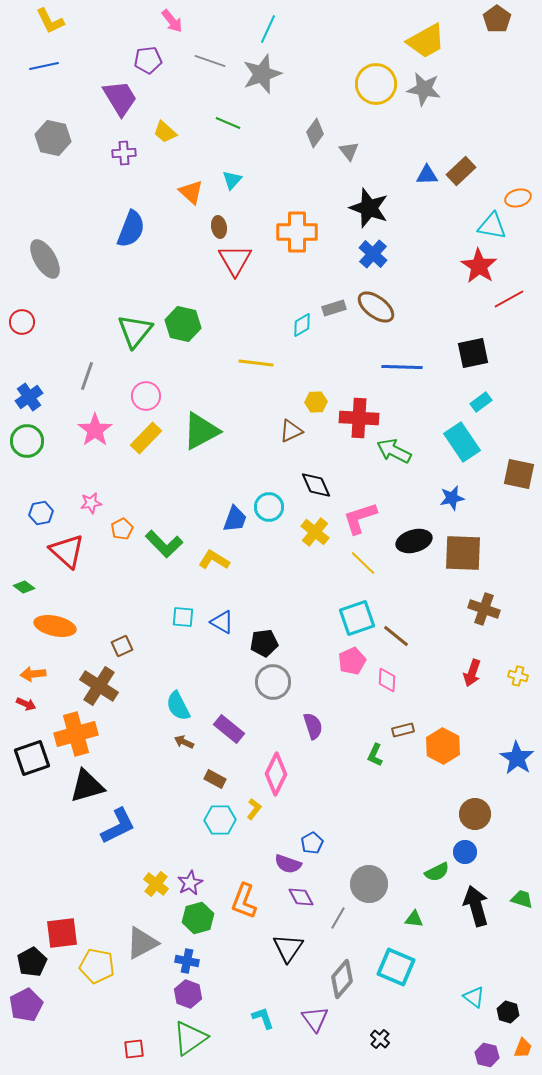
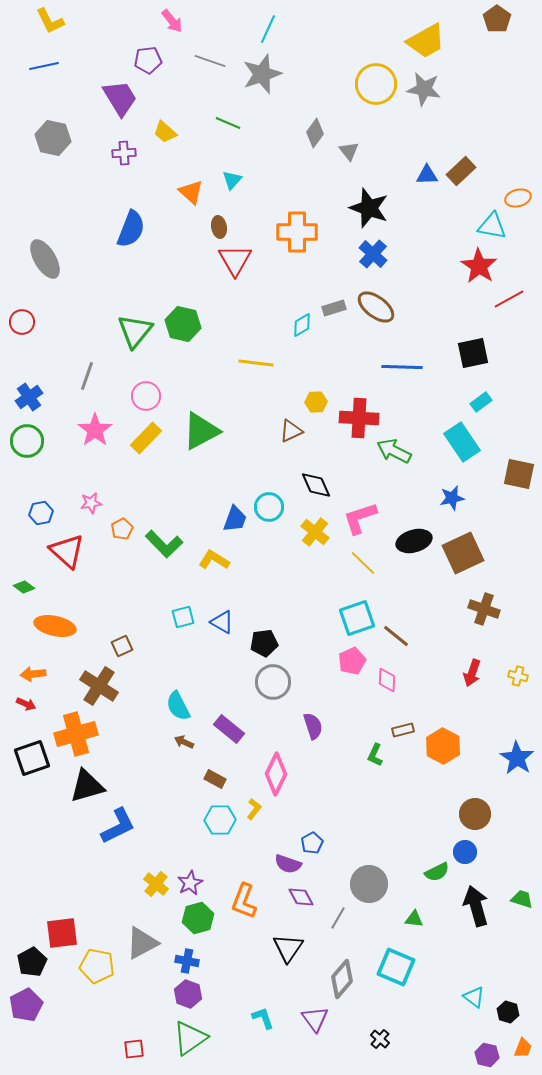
brown square at (463, 553): rotated 27 degrees counterclockwise
cyan square at (183, 617): rotated 20 degrees counterclockwise
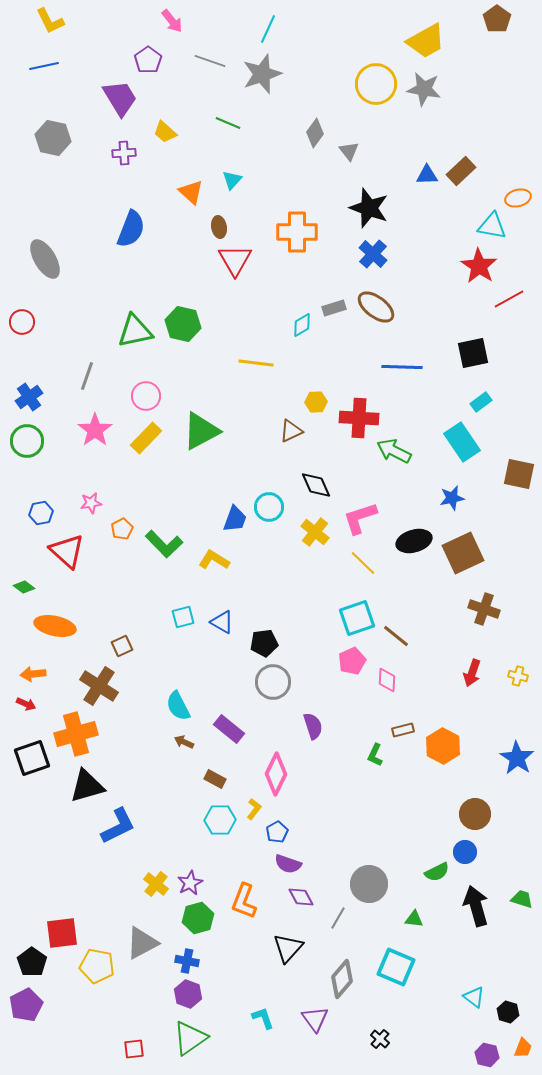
purple pentagon at (148, 60): rotated 28 degrees counterclockwise
green triangle at (135, 331): rotated 39 degrees clockwise
blue pentagon at (312, 843): moved 35 px left, 11 px up
black triangle at (288, 948): rotated 8 degrees clockwise
black pentagon at (32, 962): rotated 8 degrees counterclockwise
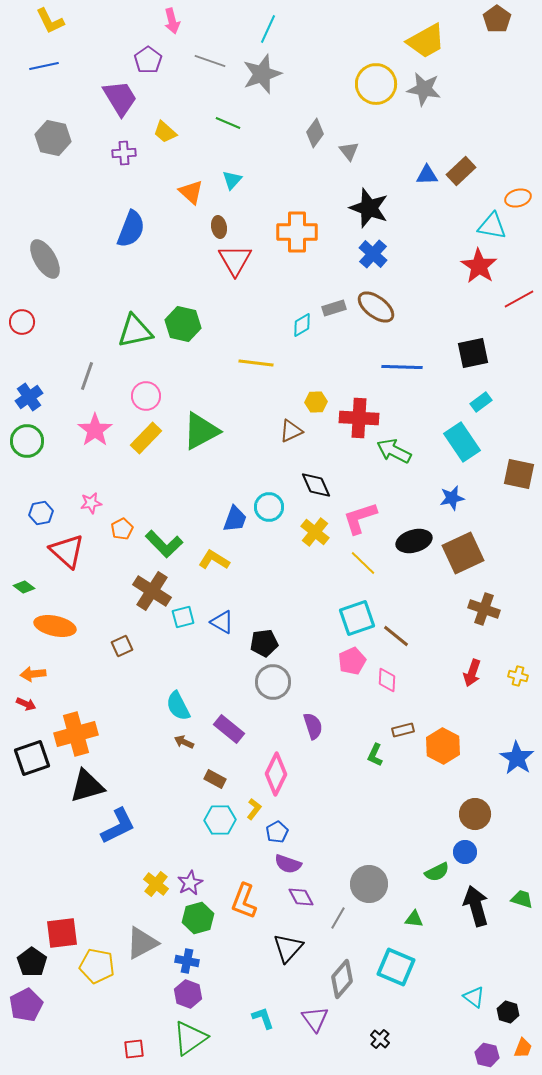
pink arrow at (172, 21): rotated 25 degrees clockwise
red line at (509, 299): moved 10 px right
brown cross at (99, 686): moved 53 px right, 95 px up
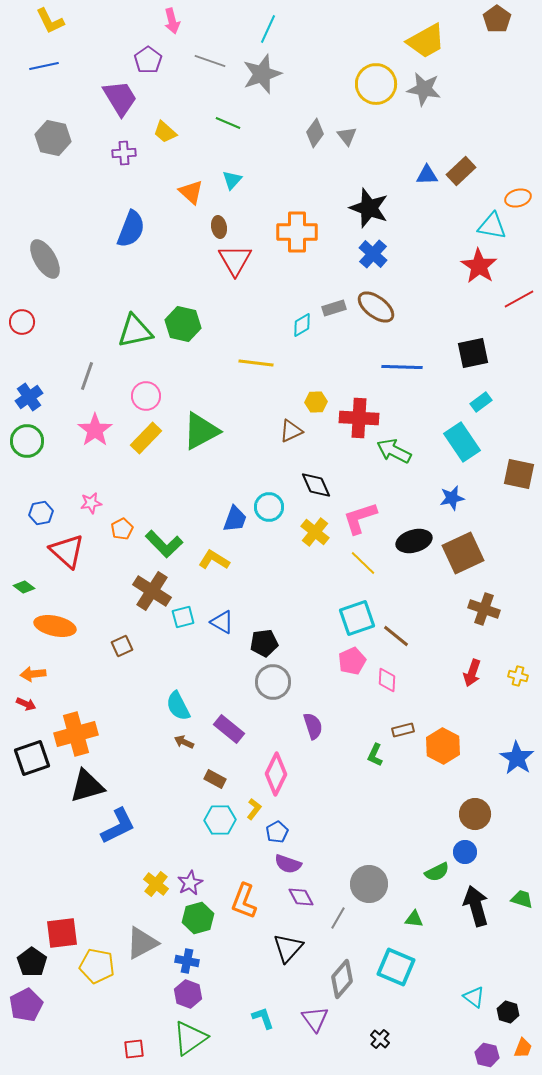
gray triangle at (349, 151): moved 2 px left, 15 px up
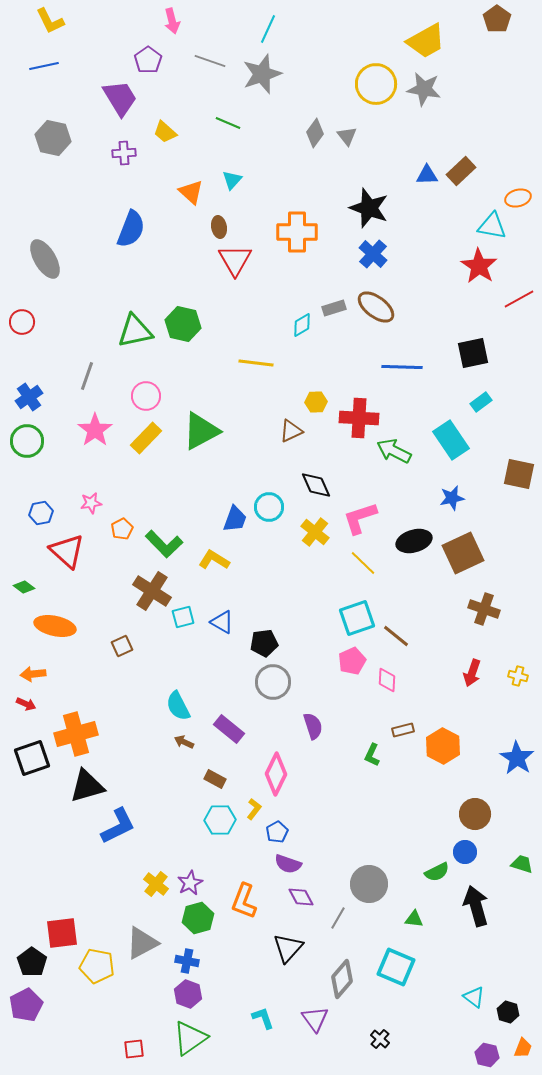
cyan rectangle at (462, 442): moved 11 px left, 2 px up
green L-shape at (375, 755): moved 3 px left
green trapezoid at (522, 899): moved 35 px up
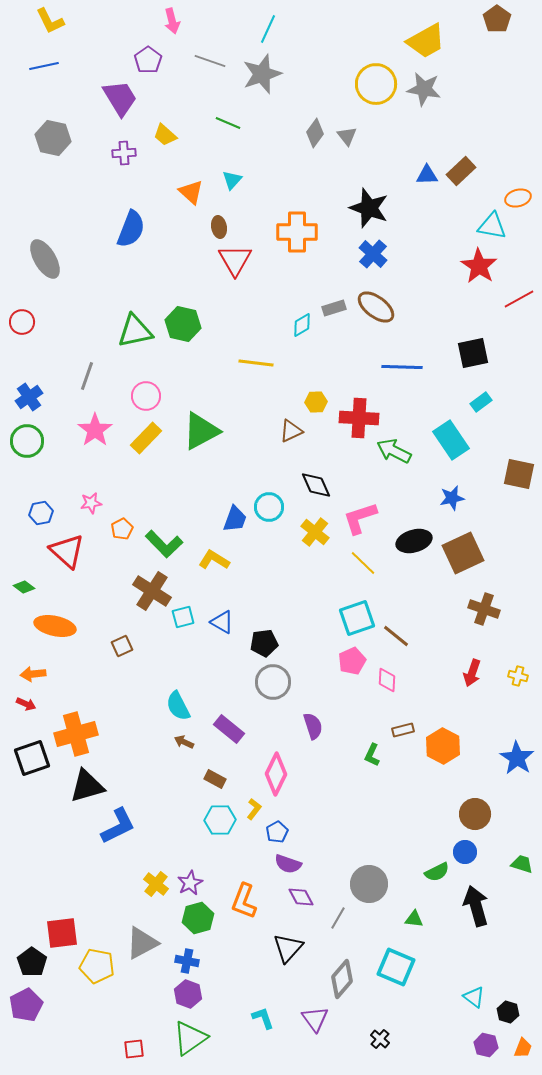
yellow trapezoid at (165, 132): moved 3 px down
purple hexagon at (487, 1055): moved 1 px left, 10 px up
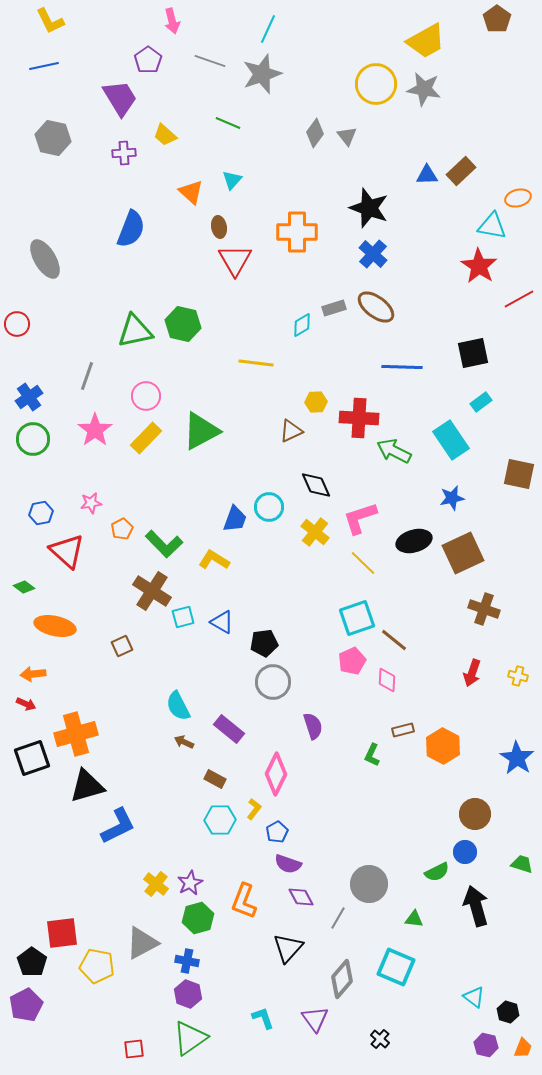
red circle at (22, 322): moved 5 px left, 2 px down
green circle at (27, 441): moved 6 px right, 2 px up
brown line at (396, 636): moved 2 px left, 4 px down
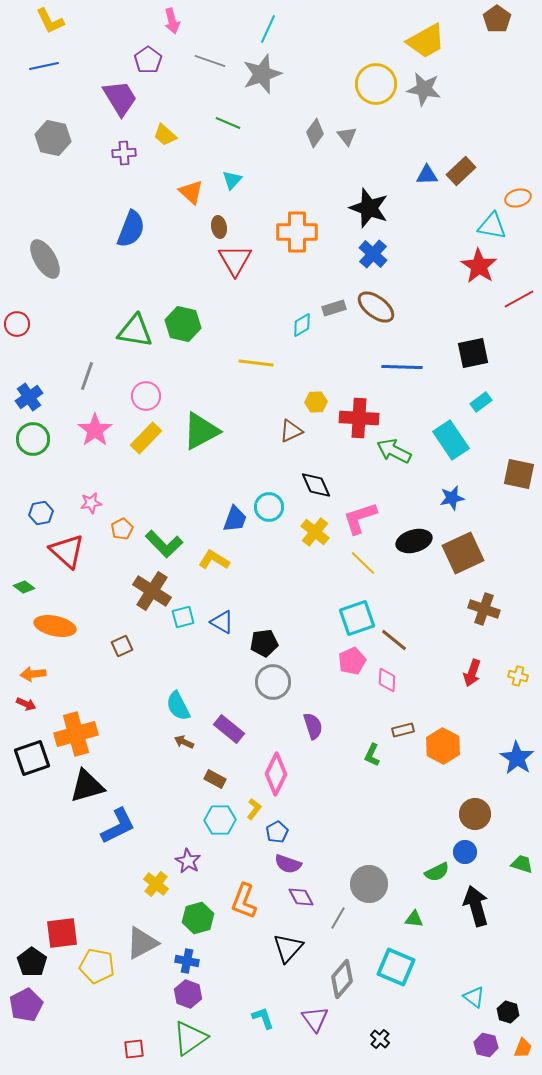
green triangle at (135, 331): rotated 21 degrees clockwise
purple star at (190, 883): moved 2 px left, 22 px up; rotated 15 degrees counterclockwise
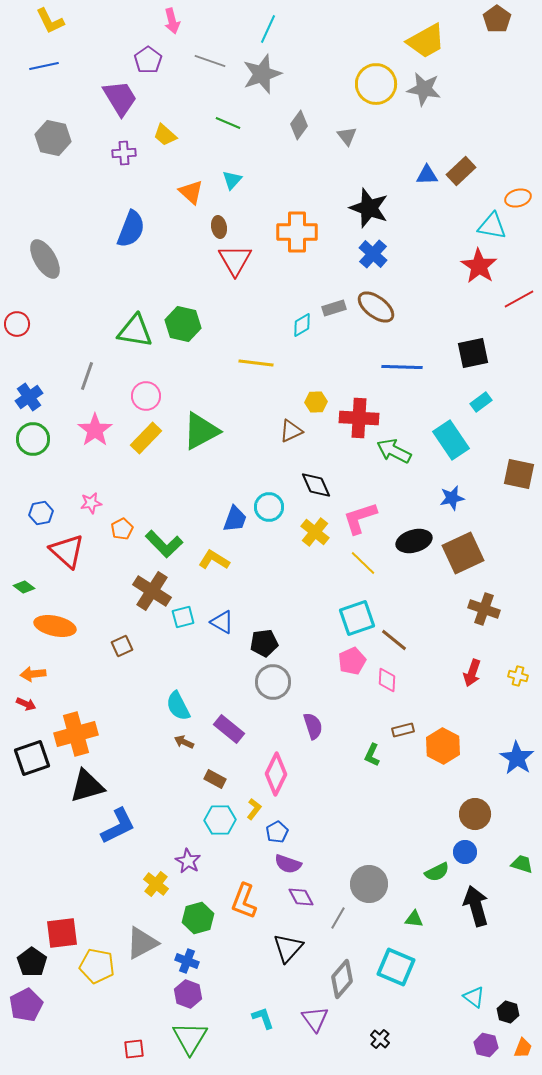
gray diamond at (315, 133): moved 16 px left, 8 px up
blue cross at (187, 961): rotated 10 degrees clockwise
green triangle at (190, 1038): rotated 24 degrees counterclockwise
